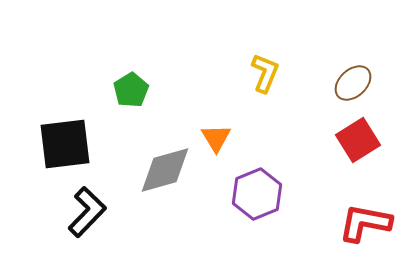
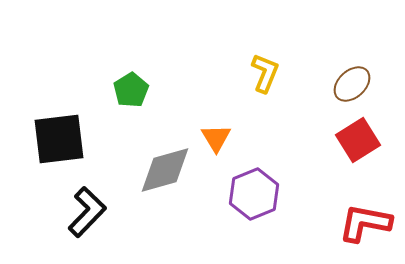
brown ellipse: moved 1 px left, 1 px down
black square: moved 6 px left, 5 px up
purple hexagon: moved 3 px left
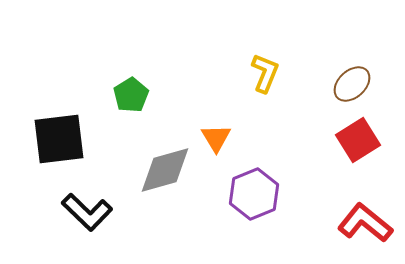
green pentagon: moved 5 px down
black L-shape: rotated 90 degrees clockwise
red L-shape: rotated 28 degrees clockwise
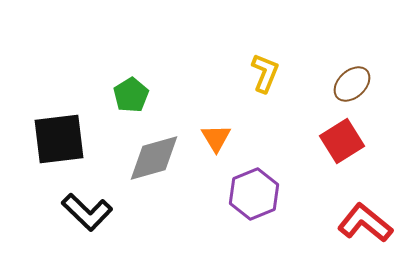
red square: moved 16 px left, 1 px down
gray diamond: moved 11 px left, 12 px up
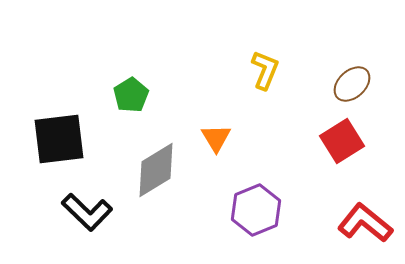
yellow L-shape: moved 3 px up
gray diamond: moved 2 px right, 12 px down; rotated 16 degrees counterclockwise
purple hexagon: moved 2 px right, 16 px down
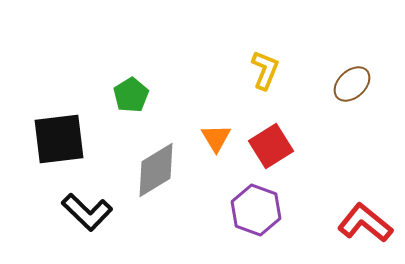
red square: moved 71 px left, 5 px down
purple hexagon: rotated 18 degrees counterclockwise
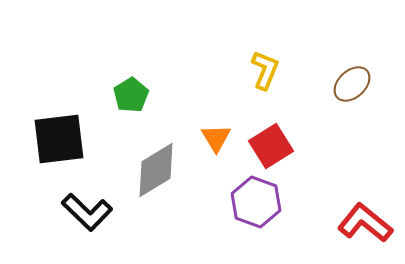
purple hexagon: moved 8 px up
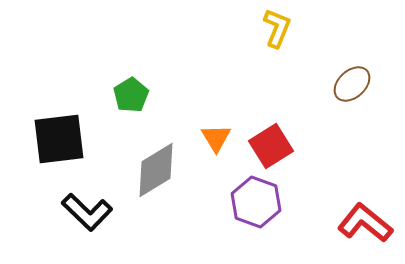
yellow L-shape: moved 12 px right, 42 px up
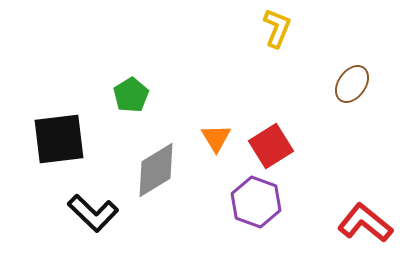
brown ellipse: rotated 12 degrees counterclockwise
black L-shape: moved 6 px right, 1 px down
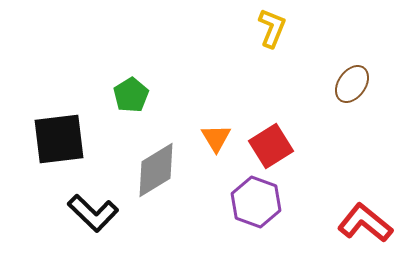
yellow L-shape: moved 5 px left
